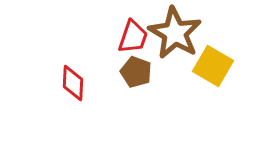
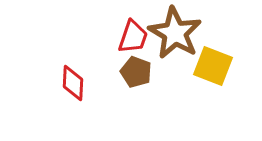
yellow square: rotated 9 degrees counterclockwise
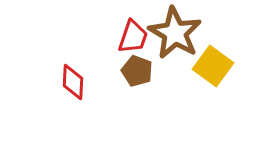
yellow square: rotated 15 degrees clockwise
brown pentagon: moved 1 px right, 1 px up
red diamond: moved 1 px up
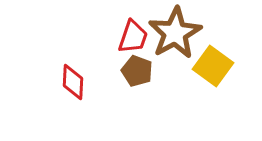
brown star: rotated 12 degrees clockwise
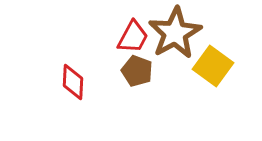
red trapezoid: rotated 9 degrees clockwise
